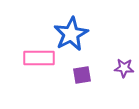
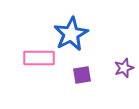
purple star: rotated 24 degrees counterclockwise
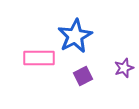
blue star: moved 4 px right, 2 px down
purple square: moved 1 px right, 1 px down; rotated 18 degrees counterclockwise
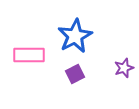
pink rectangle: moved 10 px left, 3 px up
purple square: moved 8 px left, 2 px up
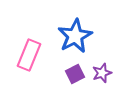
pink rectangle: rotated 68 degrees counterclockwise
purple star: moved 22 px left, 5 px down
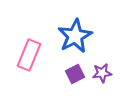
purple star: rotated 12 degrees clockwise
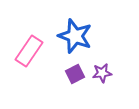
blue star: rotated 24 degrees counterclockwise
pink rectangle: moved 4 px up; rotated 12 degrees clockwise
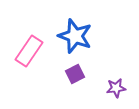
purple star: moved 14 px right, 15 px down
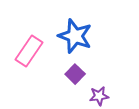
purple square: rotated 18 degrees counterclockwise
purple star: moved 17 px left, 8 px down
